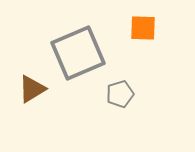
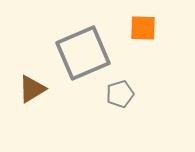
gray square: moved 5 px right
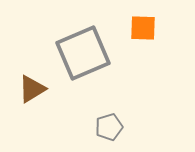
gray pentagon: moved 11 px left, 33 px down
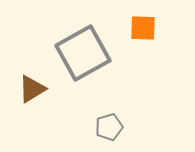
gray square: rotated 6 degrees counterclockwise
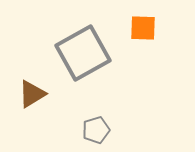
brown triangle: moved 5 px down
gray pentagon: moved 13 px left, 3 px down
